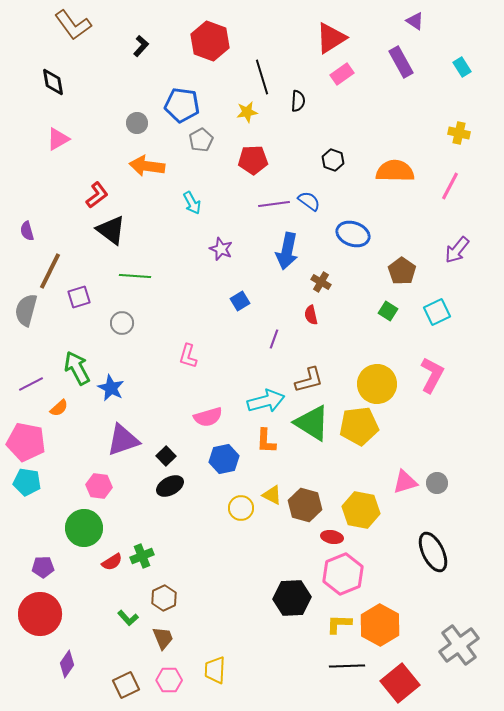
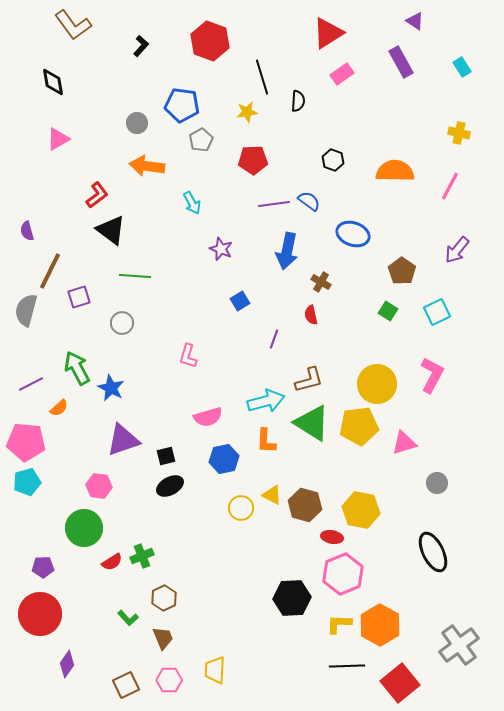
red triangle at (331, 38): moved 3 px left, 5 px up
pink pentagon at (26, 442): rotated 6 degrees counterclockwise
black square at (166, 456): rotated 30 degrees clockwise
cyan pentagon at (27, 482): rotated 24 degrees counterclockwise
pink triangle at (405, 482): moved 1 px left, 39 px up
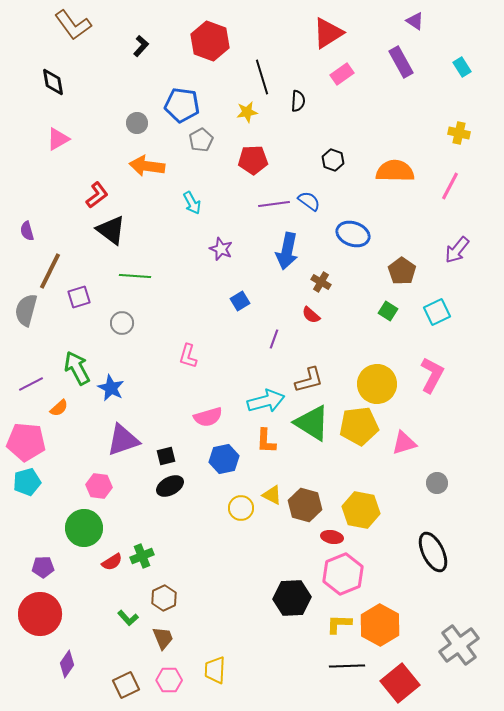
red semicircle at (311, 315): rotated 36 degrees counterclockwise
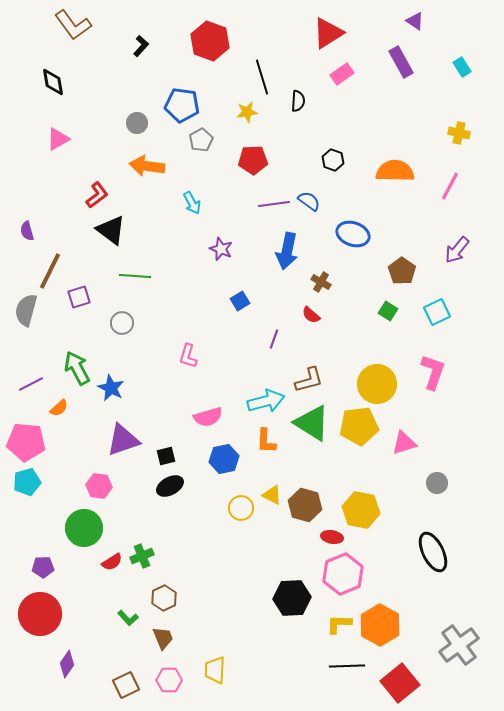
pink L-shape at (432, 375): moved 1 px right, 3 px up; rotated 9 degrees counterclockwise
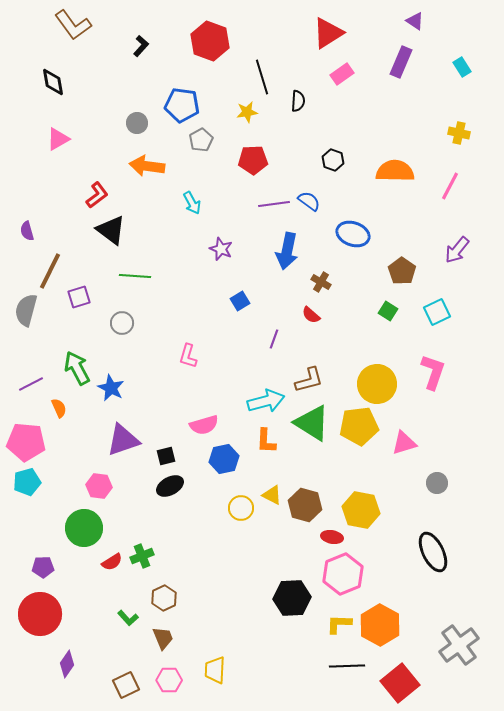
purple rectangle at (401, 62): rotated 52 degrees clockwise
orange semicircle at (59, 408): rotated 72 degrees counterclockwise
pink semicircle at (208, 417): moved 4 px left, 8 px down
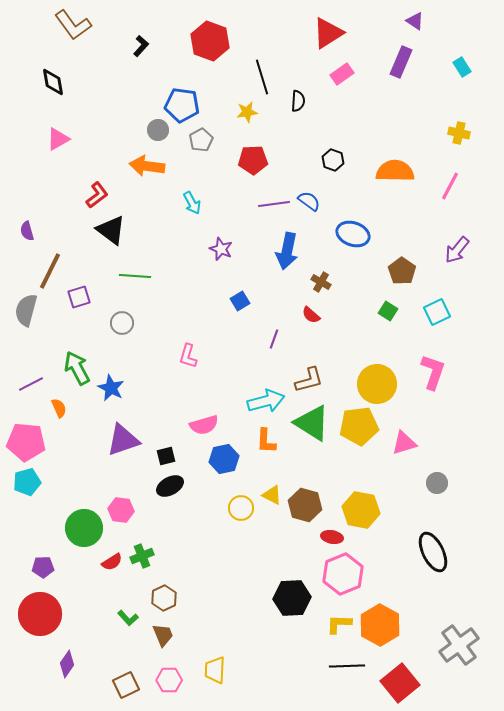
gray circle at (137, 123): moved 21 px right, 7 px down
pink hexagon at (99, 486): moved 22 px right, 24 px down
brown trapezoid at (163, 638): moved 3 px up
